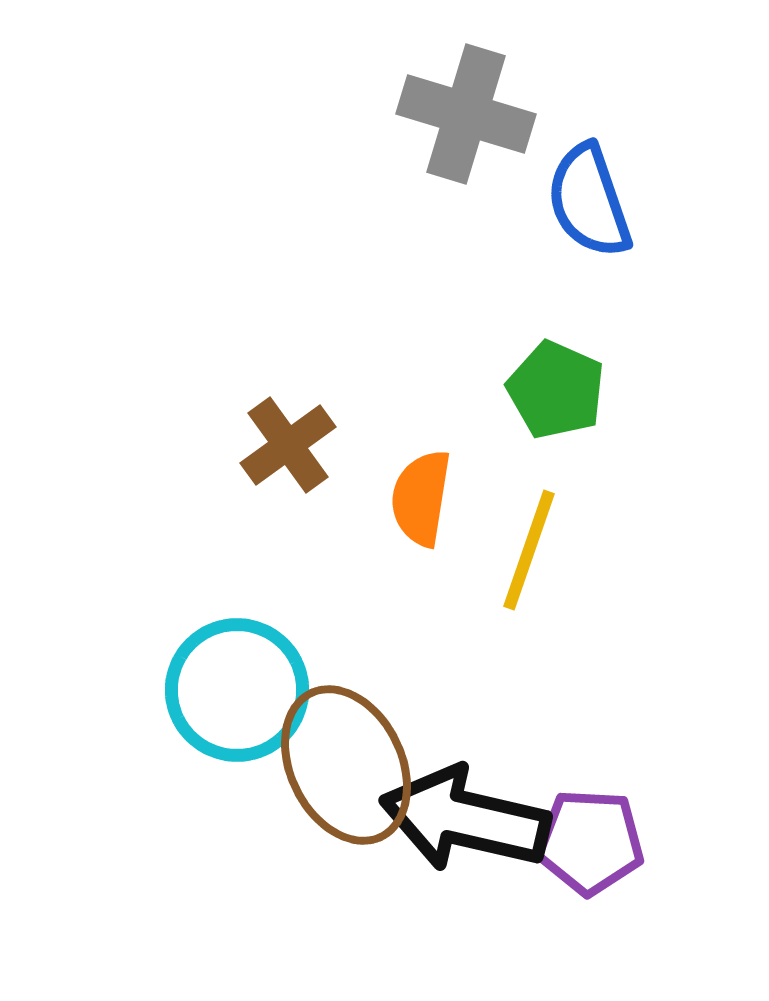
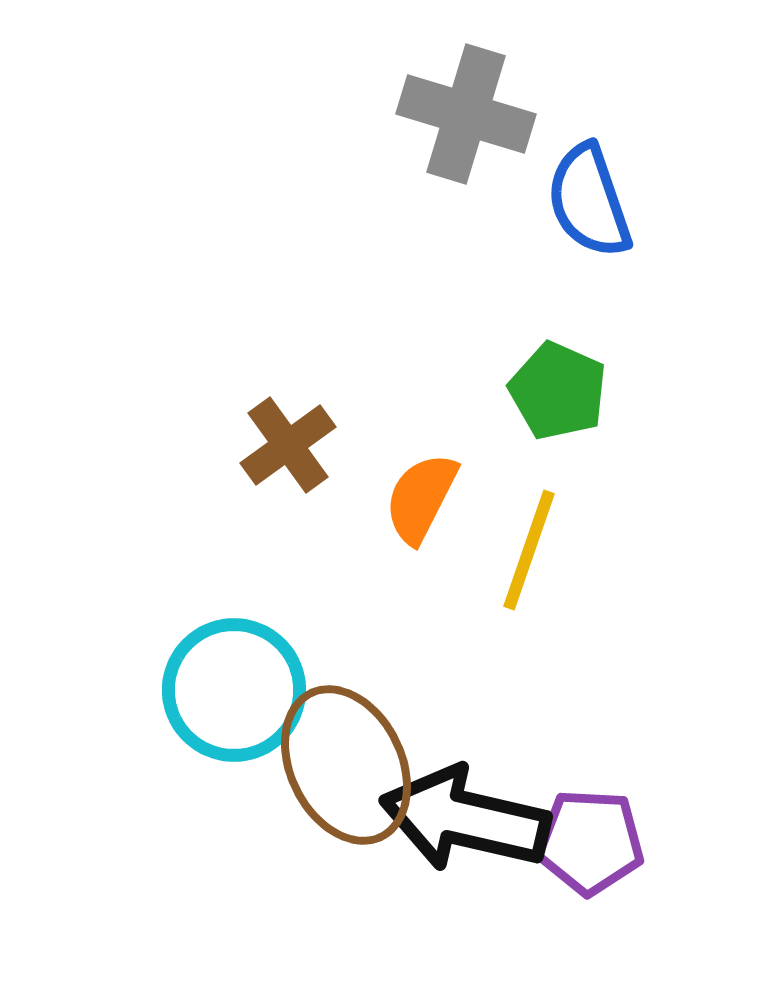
green pentagon: moved 2 px right, 1 px down
orange semicircle: rotated 18 degrees clockwise
cyan circle: moved 3 px left
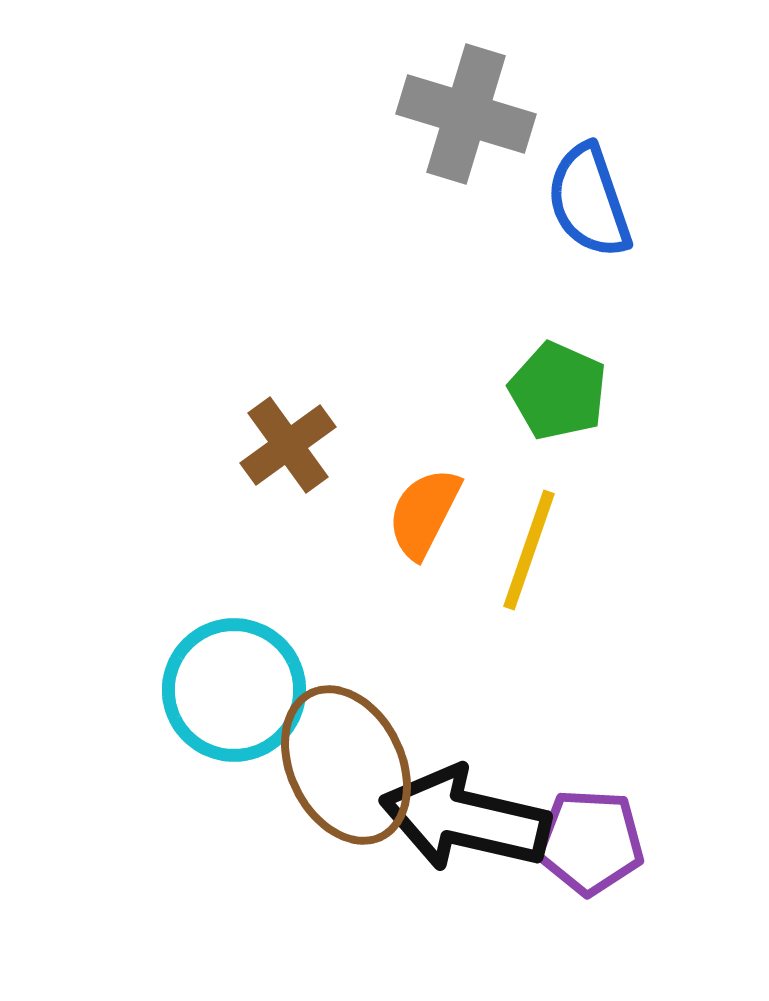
orange semicircle: moved 3 px right, 15 px down
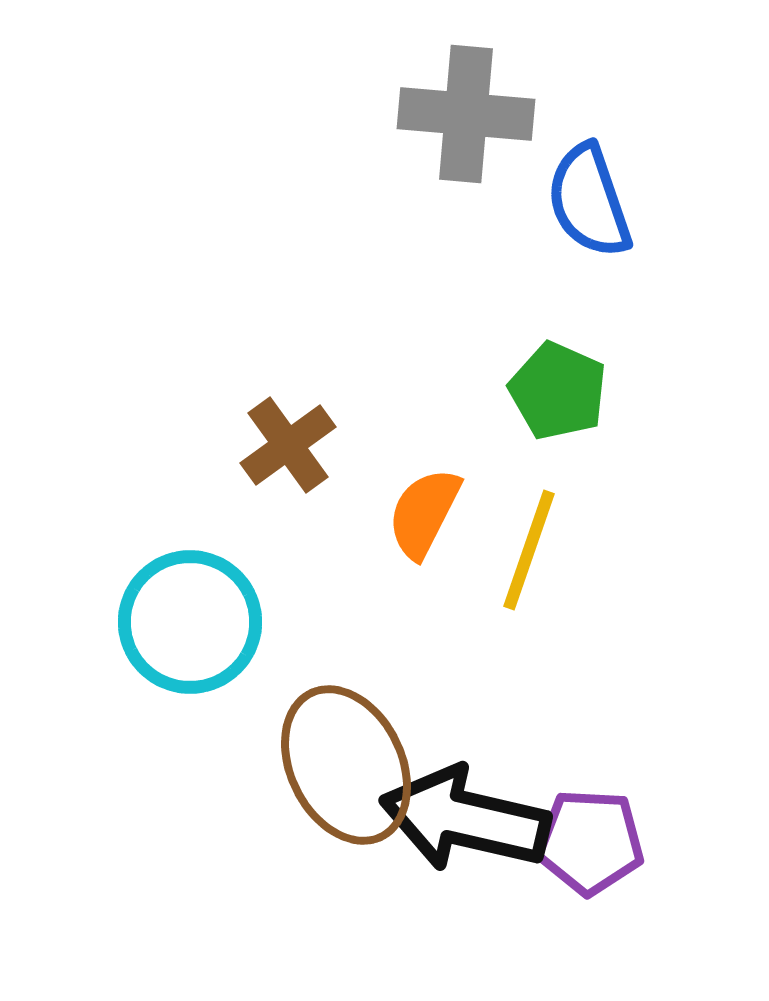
gray cross: rotated 12 degrees counterclockwise
cyan circle: moved 44 px left, 68 px up
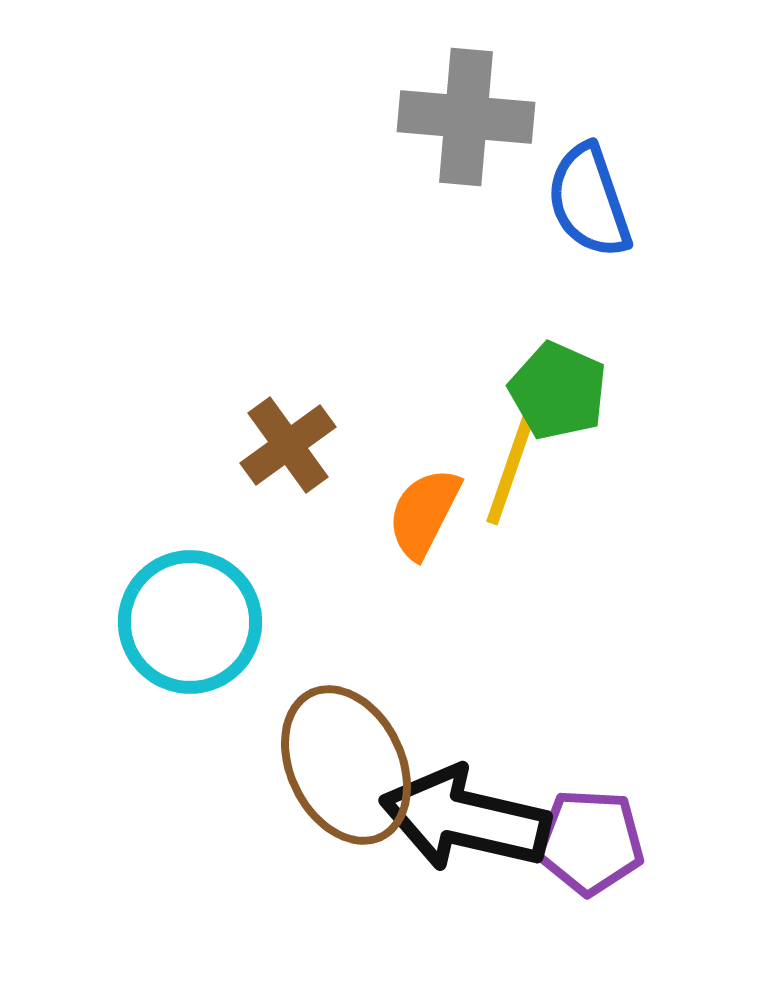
gray cross: moved 3 px down
yellow line: moved 17 px left, 85 px up
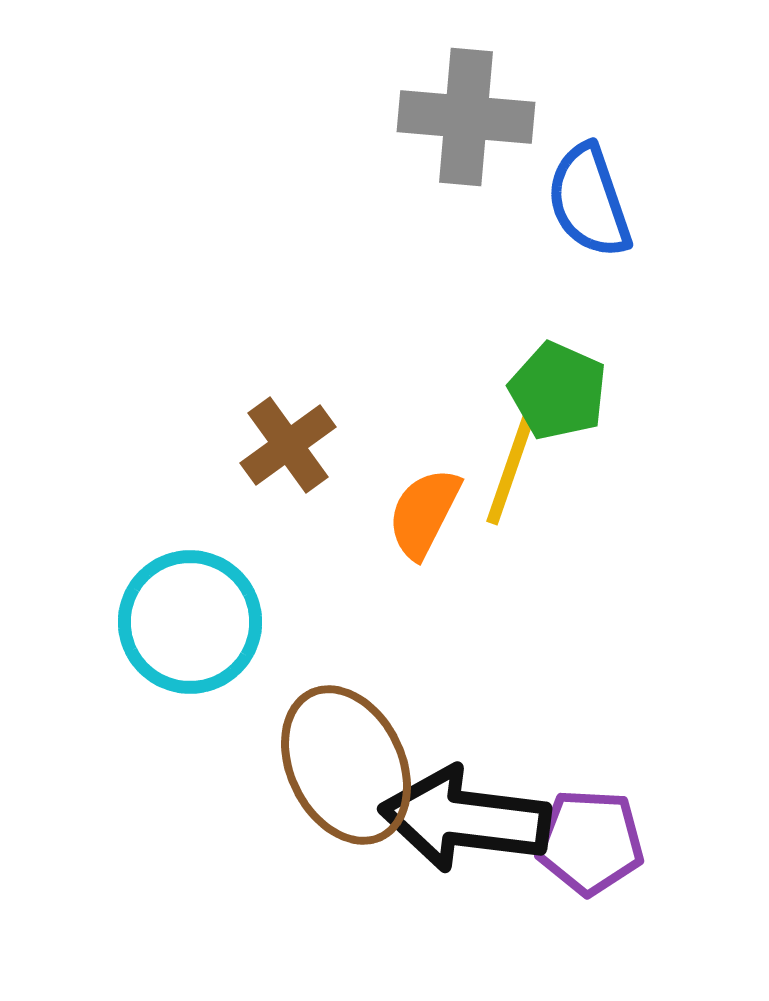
black arrow: rotated 6 degrees counterclockwise
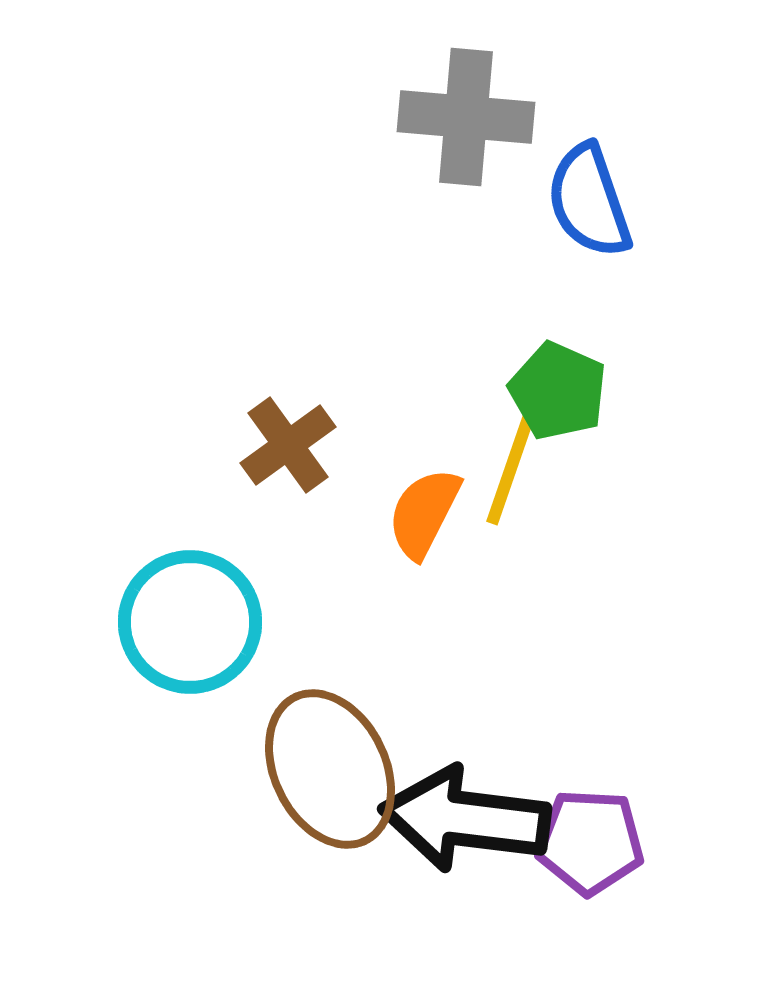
brown ellipse: moved 16 px left, 4 px down
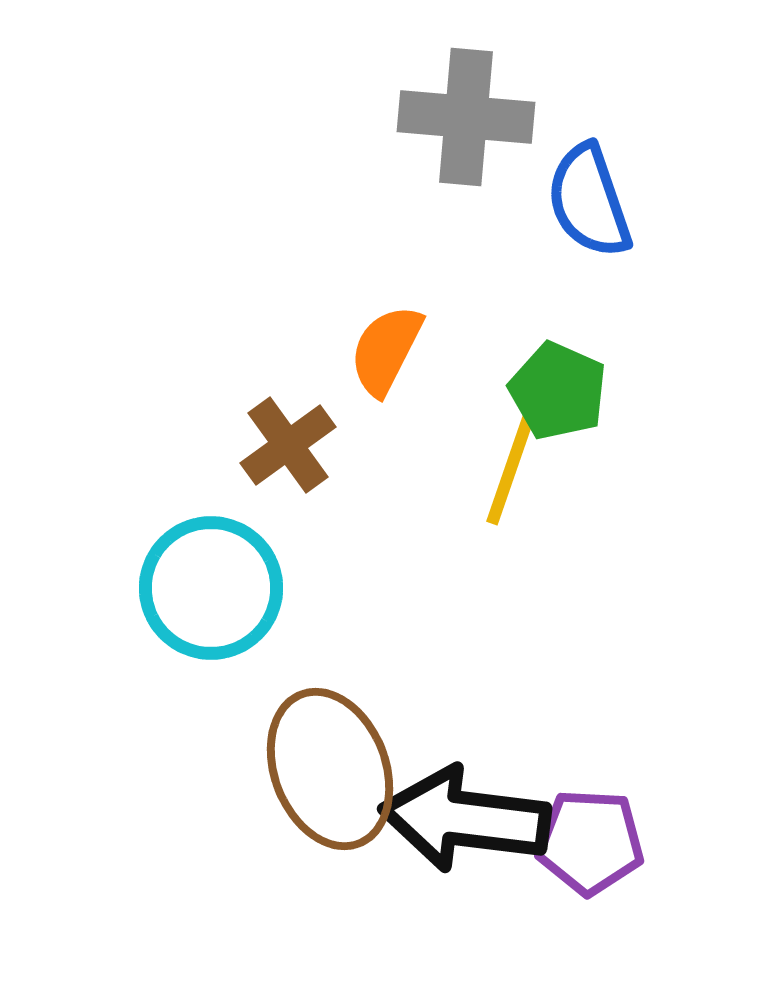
orange semicircle: moved 38 px left, 163 px up
cyan circle: moved 21 px right, 34 px up
brown ellipse: rotated 5 degrees clockwise
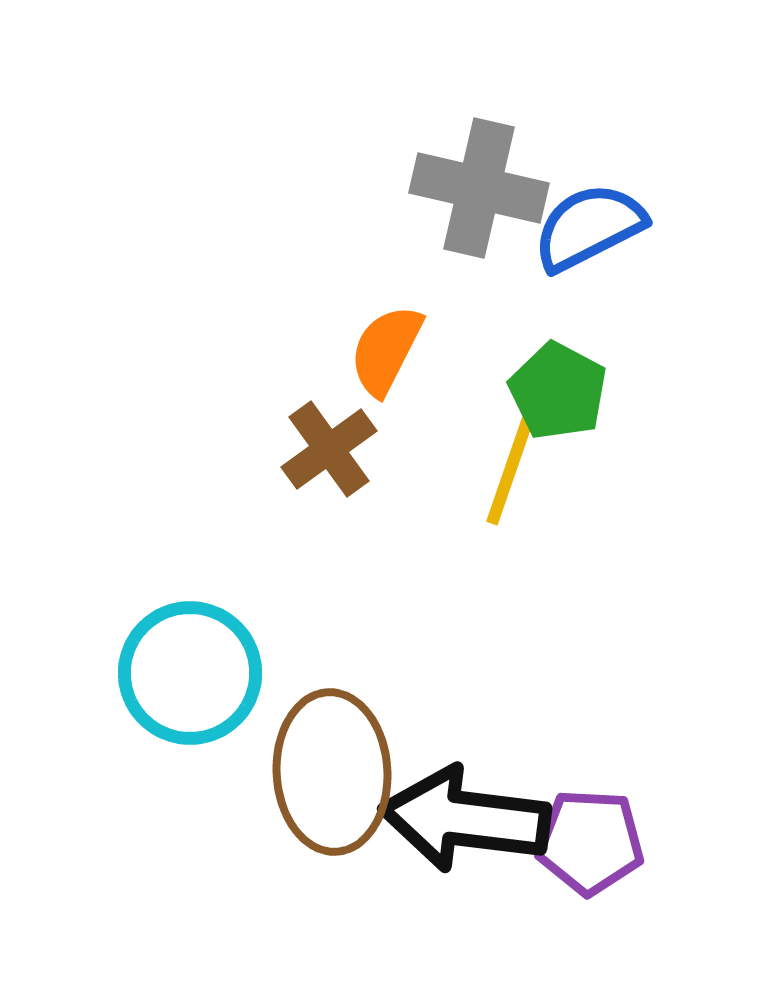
gray cross: moved 13 px right, 71 px down; rotated 8 degrees clockwise
blue semicircle: moved 26 px down; rotated 82 degrees clockwise
green pentagon: rotated 4 degrees clockwise
brown cross: moved 41 px right, 4 px down
cyan circle: moved 21 px left, 85 px down
brown ellipse: moved 2 px right, 3 px down; rotated 18 degrees clockwise
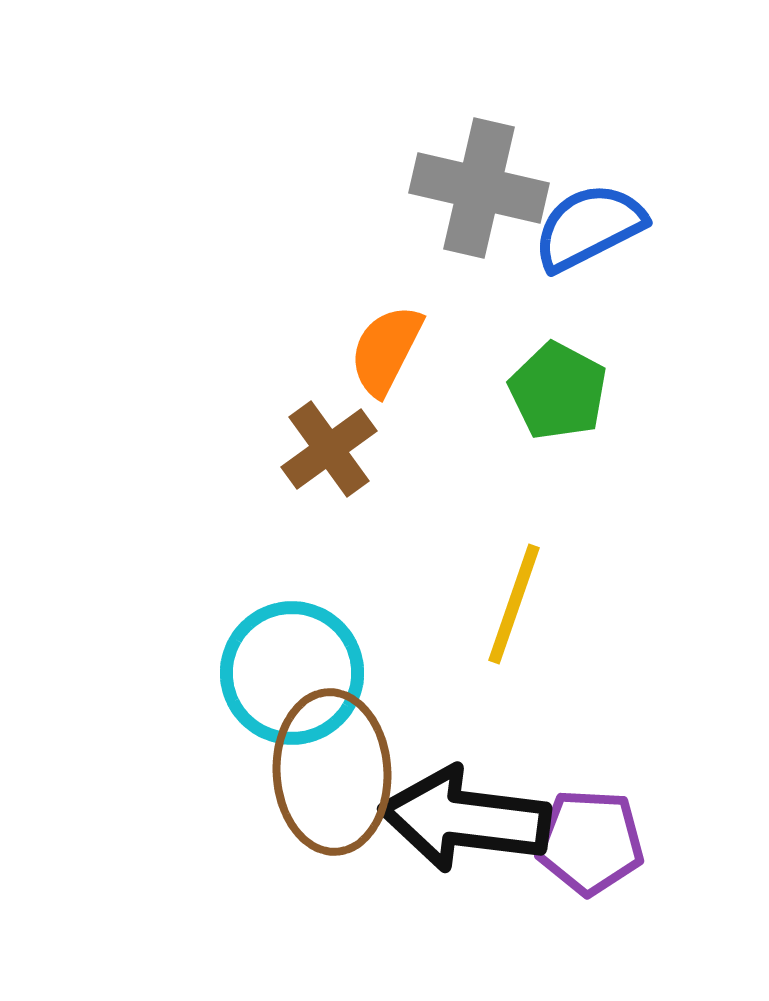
yellow line: moved 2 px right, 139 px down
cyan circle: moved 102 px right
